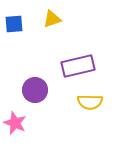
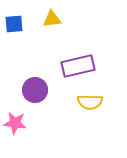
yellow triangle: rotated 12 degrees clockwise
pink star: rotated 15 degrees counterclockwise
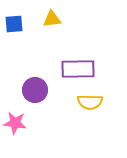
purple rectangle: moved 3 px down; rotated 12 degrees clockwise
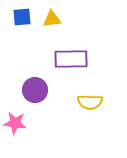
blue square: moved 8 px right, 7 px up
purple rectangle: moved 7 px left, 10 px up
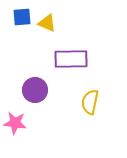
yellow triangle: moved 5 px left, 4 px down; rotated 30 degrees clockwise
yellow semicircle: rotated 100 degrees clockwise
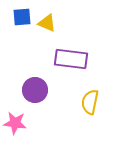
purple rectangle: rotated 8 degrees clockwise
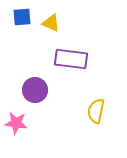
yellow triangle: moved 4 px right
yellow semicircle: moved 6 px right, 9 px down
pink star: moved 1 px right
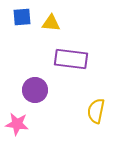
yellow triangle: rotated 18 degrees counterclockwise
pink star: moved 1 px right, 1 px down
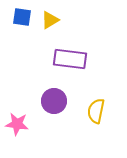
blue square: rotated 12 degrees clockwise
yellow triangle: moved 1 px left, 3 px up; rotated 36 degrees counterclockwise
purple rectangle: moved 1 px left
purple circle: moved 19 px right, 11 px down
